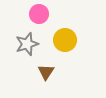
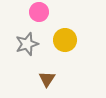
pink circle: moved 2 px up
brown triangle: moved 1 px right, 7 px down
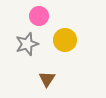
pink circle: moved 4 px down
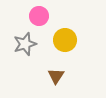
gray star: moved 2 px left
brown triangle: moved 9 px right, 3 px up
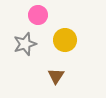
pink circle: moved 1 px left, 1 px up
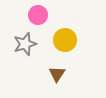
brown triangle: moved 1 px right, 2 px up
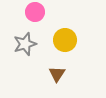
pink circle: moved 3 px left, 3 px up
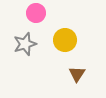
pink circle: moved 1 px right, 1 px down
brown triangle: moved 20 px right
